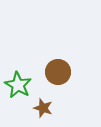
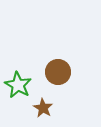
brown star: rotated 12 degrees clockwise
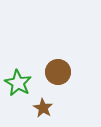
green star: moved 2 px up
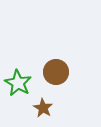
brown circle: moved 2 px left
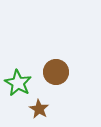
brown star: moved 4 px left, 1 px down
